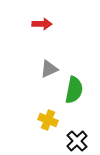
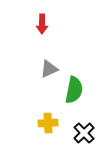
red arrow: rotated 90 degrees clockwise
yellow cross: moved 3 px down; rotated 24 degrees counterclockwise
black cross: moved 7 px right, 8 px up
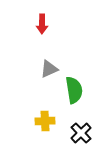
green semicircle: rotated 20 degrees counterclockwise
yellow cross: moved 3 px left, 2 px up
black cross: moved 3 px left
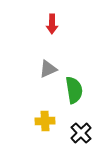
red arrow: moved 10 px right
gray triangle: moved 1 px left
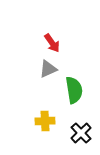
red arrow: moved 19 px down; rotated 36 degrees counterclockwise
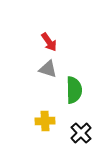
red arrow: moved 3 px left, 1 px up
gray triangle: rotated 42 degrees clockwise
green semicircle: rotated 8 degrees clockwise
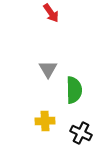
red arrow: moved 2 px right, 29 px up
gray triangle: rotated 42 degrees clockwise
black cross: rotated 20 degrees counterclockwise
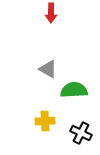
red arrow: rotated 36 degrees clockwise
gray triangle: rotated 30 degrees counterclockwise
green semicircle: rotated 92 degrees counterclockwise
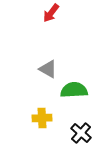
red arrow: rotated 36 degrees clockwise
yellow cross: moved 3 px left, 3 px up
black cross: rotated 15 degrees clockwise
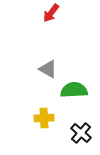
yellow cross: moved 2 px right
